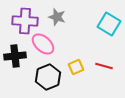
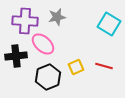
gray star: rotated 30 degrees counterclockwise
black cross: moved 1 px right
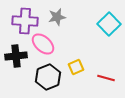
cyan square: rotated 15 degrees clockwise
red line: moved 2 px right, 12 px down
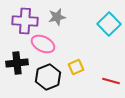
pink ellipse: rotated 15 degrees counterclockwise
black cross: moved 1 px right, 7 px down
red line: moved 5 px right, 3 px down
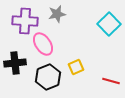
gray star: moved 3 px up
pink ellipse: rotated 30 degrees clockwise
black cross: moved 2 px left
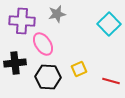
purple cross: moved 3 px left
yellow square: moved 3 px right, 2 px down
black hexagon: rotated 25 degrees clockwise
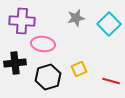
gray star: moved 19 px right, 4 px down
pink ellipse: rotated 50 degrees counterclockwise
black hexagon: rotated 20 degrees counterclockwise
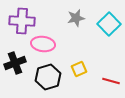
black cross: rotated 15 degrees counterclockwise
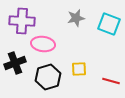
cyan square: rotated 25 degrees counterclockwise
yellow square: rotated 21 degrees clockwise
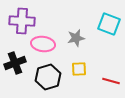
gray star: moved 20 px down
